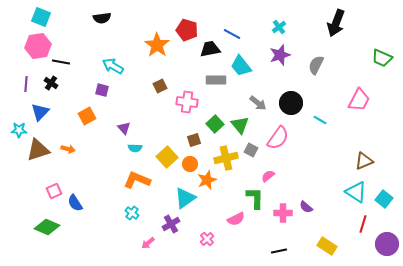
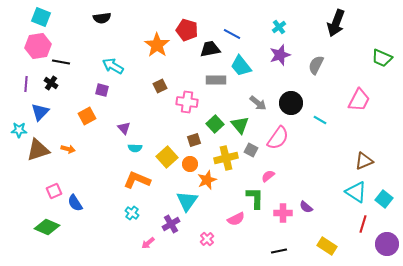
cyan triangle at (185, 198): moved 2 px right, 3 px down; rotated 20 degrees counterclockwise
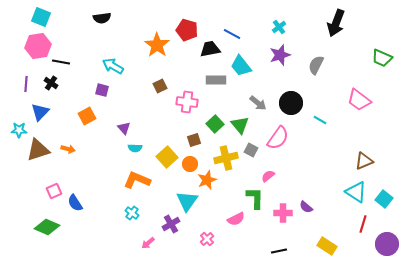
pink trapezoid at (359, 100): rotated 100 degrees clockwise
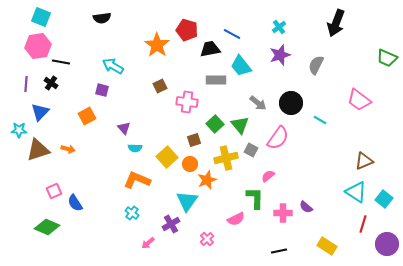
green trapezoid at (382, 58): moved 5 px right
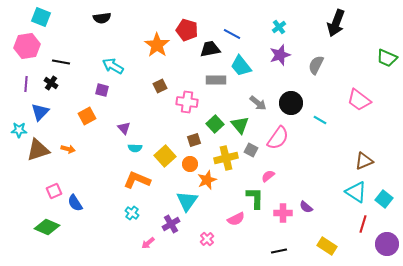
pink hexagon at (38, 46): moved 11 px left
yellow square at (167, 157): moved 2 px left, 1 px up
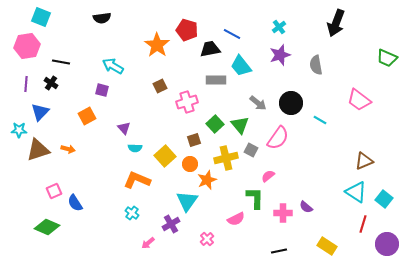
gray semicircle at (316, 65): rotated 36 degrees counterclockwise
pink cross at (187, 102): rotated 25 degrees counterclockwise
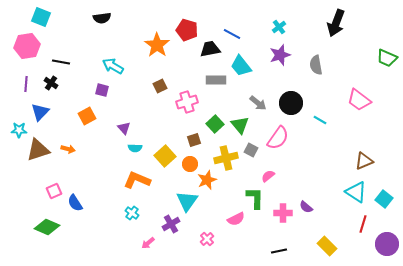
yellow rectangle at (327, 246): rotated 12 degrees clockwise
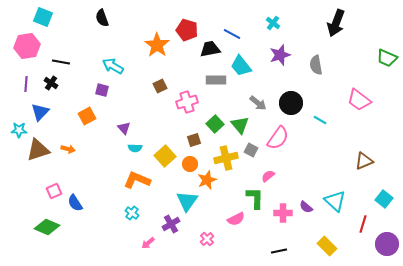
cyan square at (41, 17): moved 2 px right
black semicircle at (102, 18): rotated 78 degrees clockwise
cyan cross at (279, 27): moved 6 px left, 4 px up; rotated 16 degrees counterclockwise
cyan triangle at (356, 192): moved 21 px left, 9 px down; rotated 10 degrees clockwise
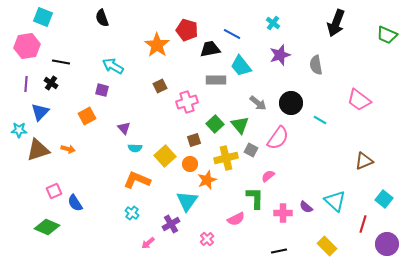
green trapezoid at (387, 58): moved 23 px up
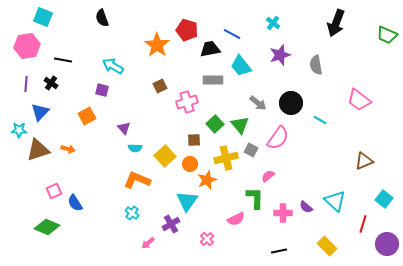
black line at (61, 62): moved 2 px right, 2 px up
gray rectangle at (216, 80): moved 3 px left
brown square at (194, 140): rotated 16 degrees clockwise
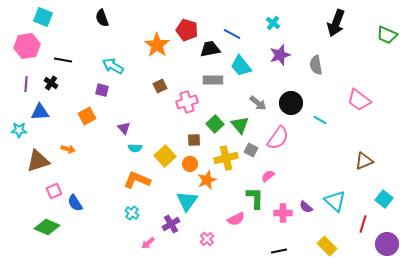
blue triangle at (40, 112): rotated 42 degrees clockwise
brown triangle at (38, 150): moved 11 px down
